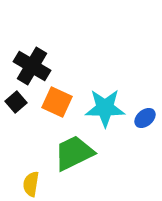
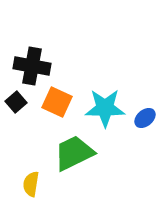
black cross: rotated 21 degrees counterclockwise
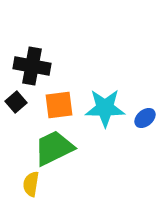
orange square: moved 2 px right, 3 px down; rotated 32 degrees counterclockwise
green trapezoid: moved 20 px left, 5 px up
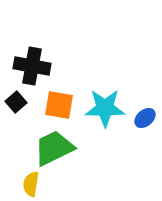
orange square: rotated 16 degrees clockwise
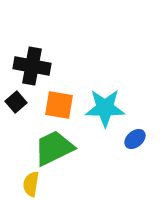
blue ellipse: moved 10 px left, 21 px down
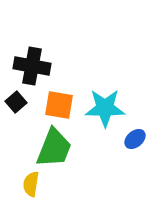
green trapezoid: rotated 138 degrees clockwise
